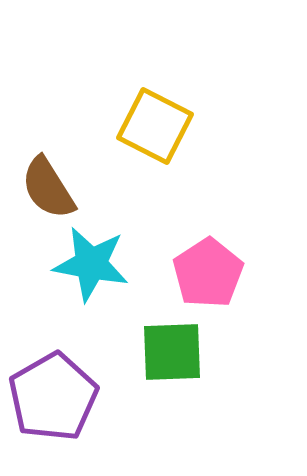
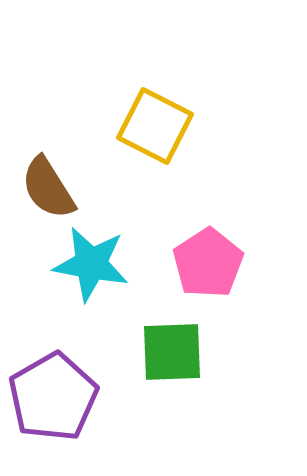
pink pentagon: moved 10 px up
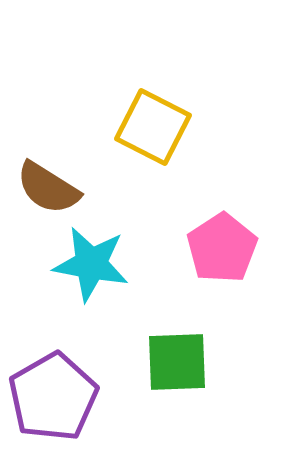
yellow square: moved 2 px left, 1 px down
brown semicircle: rotated 26 degrees counterclockwise
pink pentagon: moved 14 px right, 15 px up
green square: moved 5 px right, 10 px down
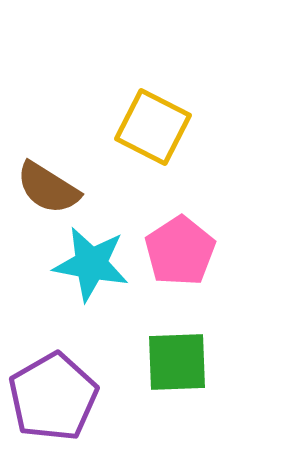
pink pentagon: moved 42 px left, 3 px down
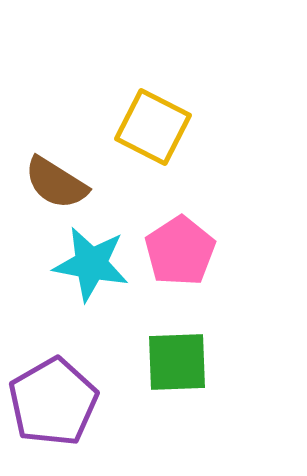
brown semicircle: moved 8 px right, 5 px up
purple pentagon: moved 5 px down
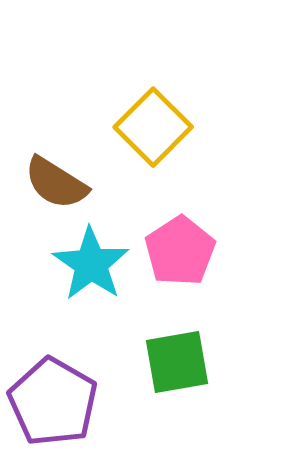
yellow square: rotated 18 degrees clockwise
cyan star: rotated 24 degrees clockwise
green square: rotated 8 degrees counterclockwise
purple pentagon: rotated 12 degrees counterclockwise
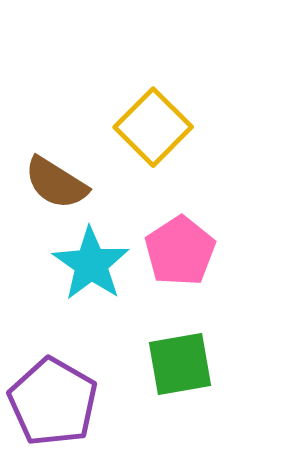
green square: moved 3 px right, 2 px down
